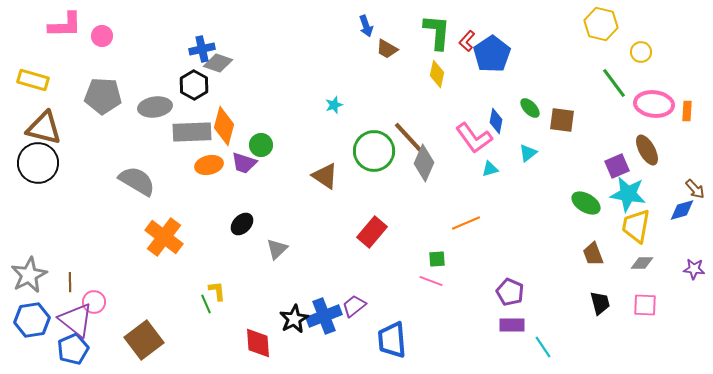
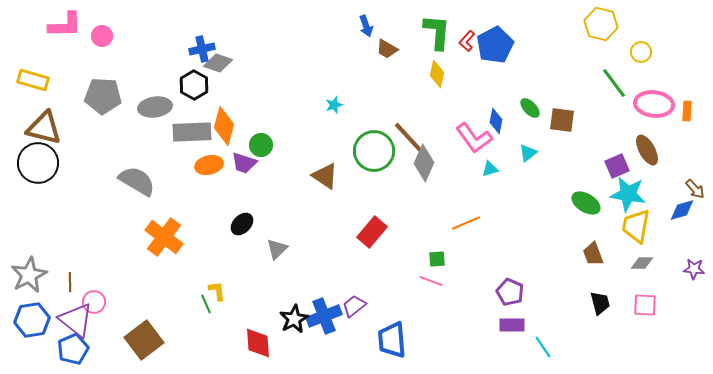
blue pentagon at (492, 54): moved 3 px right, 9 px up; rotated 6 degrees clockwise
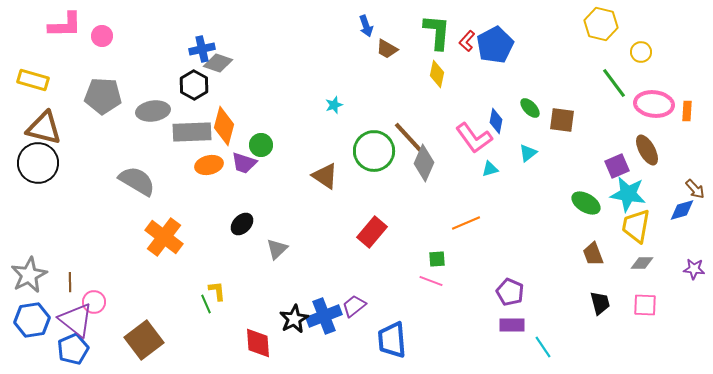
gray ellipse at (155, 107): moved 2 px left, 4 px down
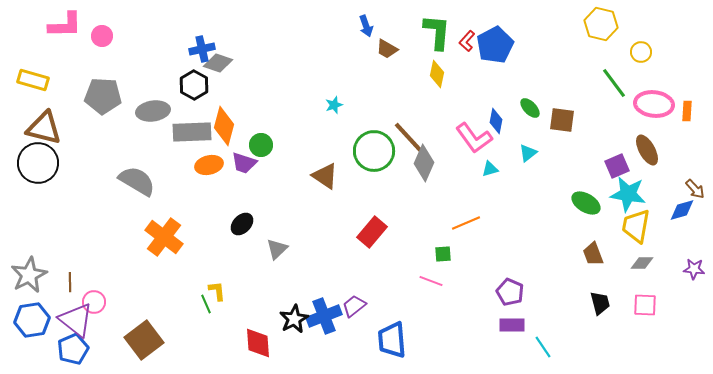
green square at (437, 259): moved 6 px right, 5 px up
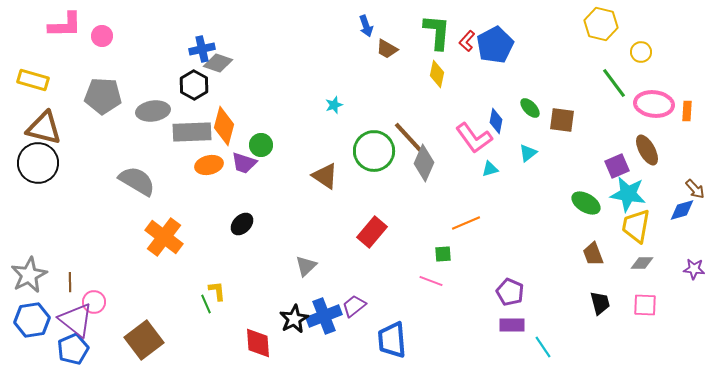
gray triangle at (277, 249): moved 29 px right, 17 px down
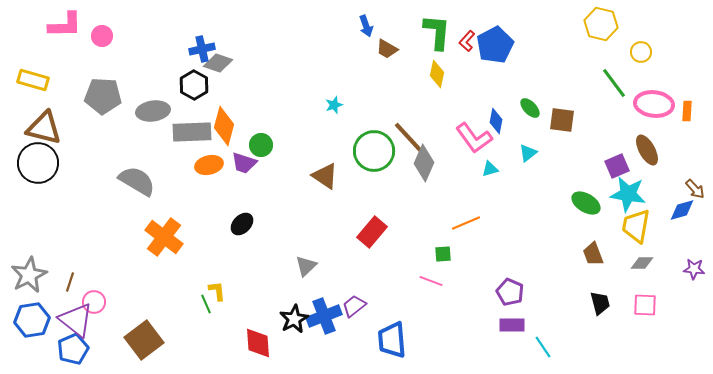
brown line at (70, 282): rotated 18 degrees clockwise
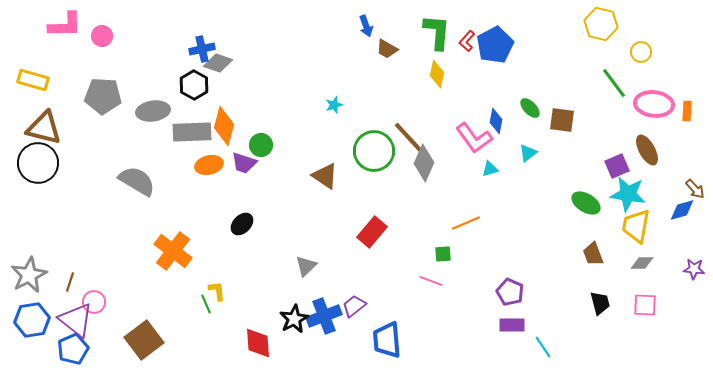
orange cross at (164, 237): moved 9 px right, 14 px down
blue trapezoid at (392, 340): moved 5 px left
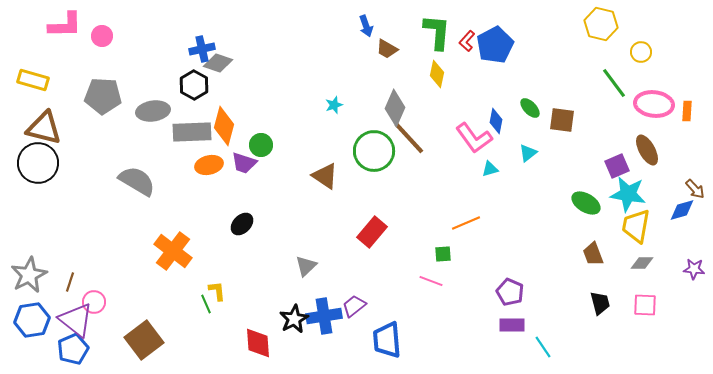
gray diamond at (424, 163): moved 29 px left, 55 px up
blue cross at (324, 316): rotated 12 degrees clockwise
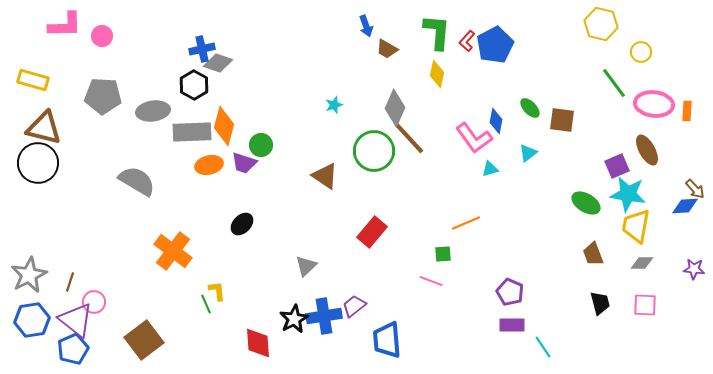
blue diamond at (682, 210): moved 3 px right, 4 px up; rotated 12 degrees clockwise
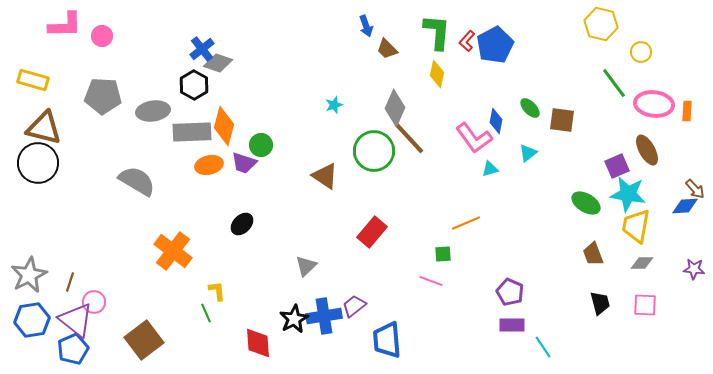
blue cross at (202, 49): rotated 25 degrees counterclockwise
brown trapezoid at (387, 49): rotated 15 degrees clockwise
green line at (206, 304): moved 9 px down
